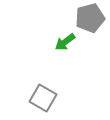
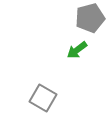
green arrow: moved 12 px right, 8 px down
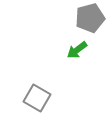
gray square: moved 6 px left
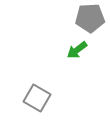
gray pentagon: rotated 12 degrees clockwise
